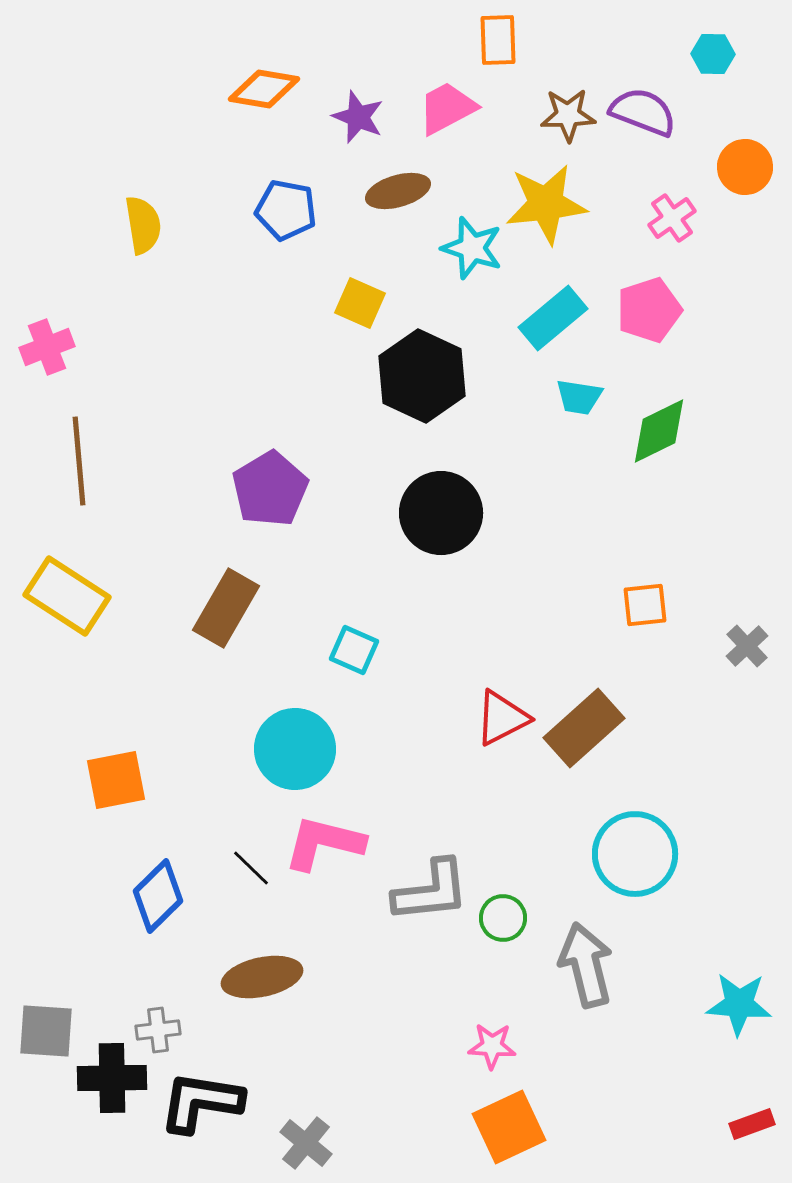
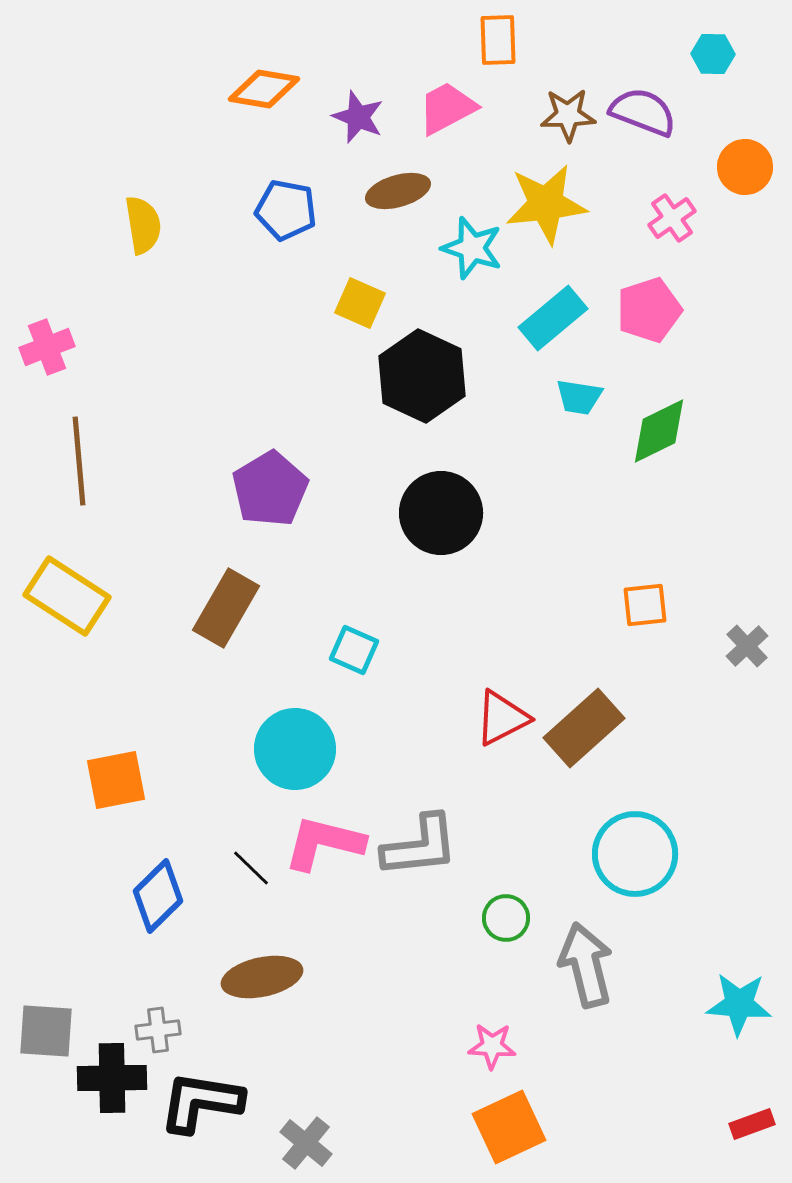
gray L-shape at (431, 891): moved 11 px left, 45 px up
green circle at (503, 918): moved 3 px right
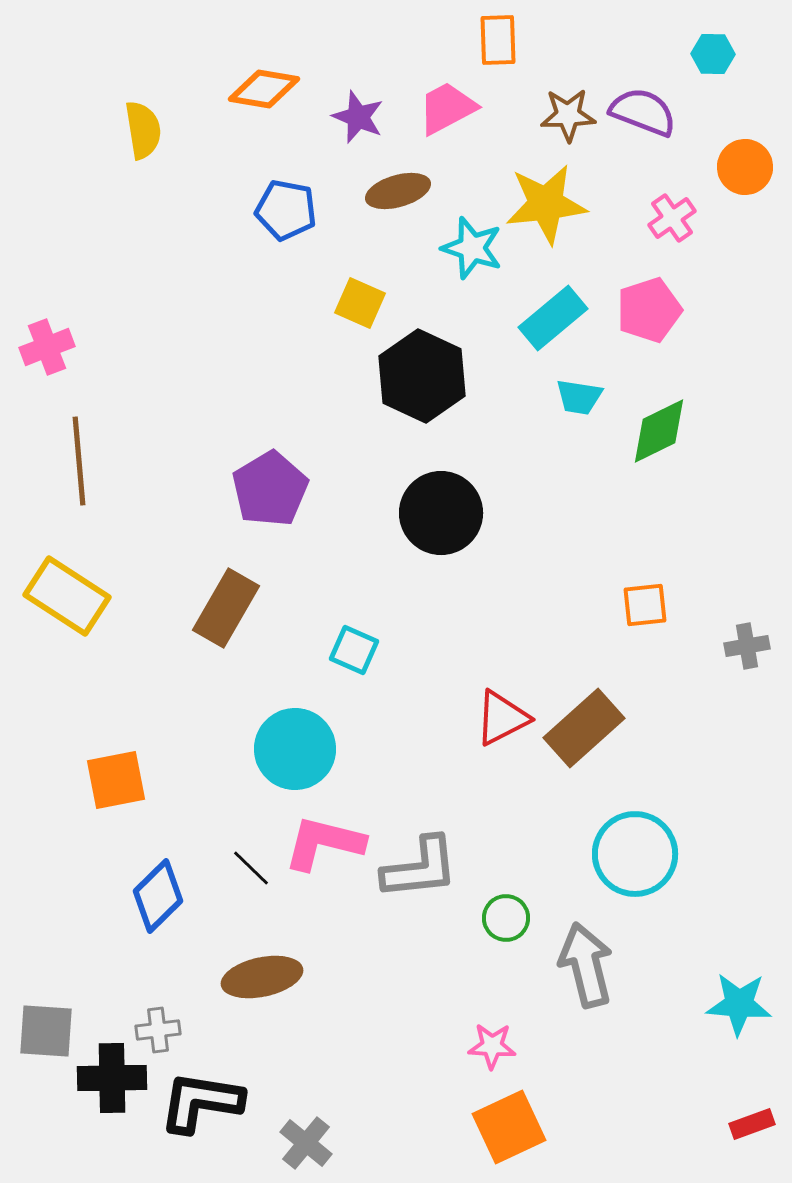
yellow semicircle at (143, 225): moved 95 px up
gray cross at (747, 646): rotated 33 degrees clockwise
gray L-shape at (420, 846): moved 22 px down
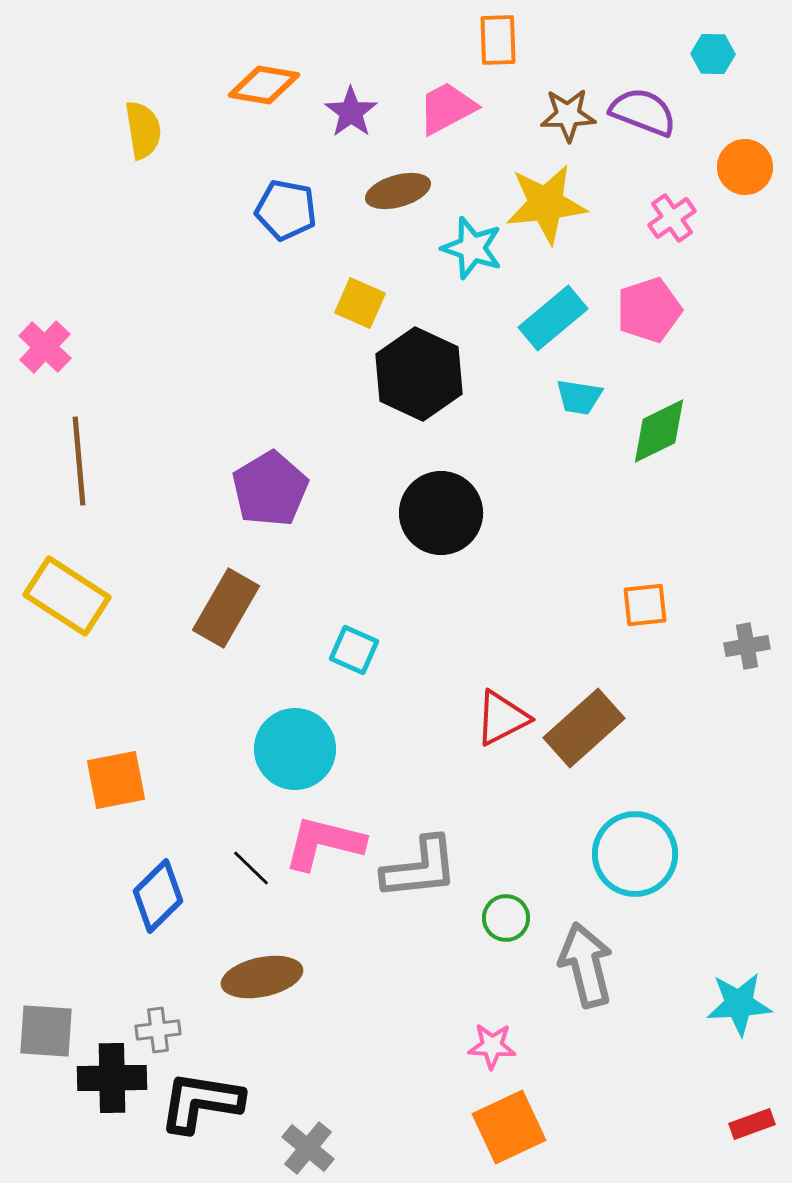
orange diamond at (264, 89): moved 4 px up
purple star at (358, 117): moved 7 px left, 5 px up; rotated 14 degrees clockwise
pink cross at (47, 347): moved 2 px left; rotated 26 degrees counterclockwise
black hexagon at (422, 376): moved 3 px left, 2 px up
cyan star at (739, 1004): rotated 8 degrees counterclockwise
gray cross at (306, 1143): moved 2 px right, 5 px down
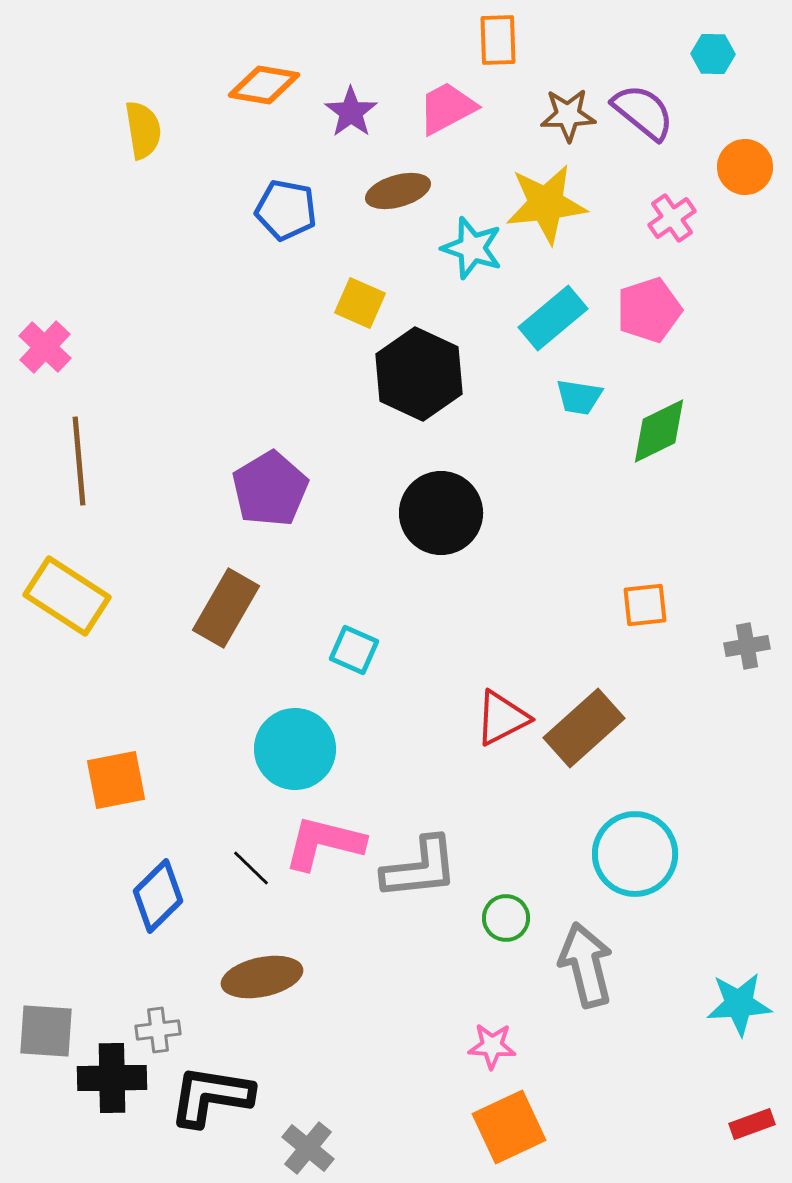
purple semicircle at (643, 112): rotated 18 degrees clockwise
black L-shape at (201, 1102): moved 10 px right, 6 px up
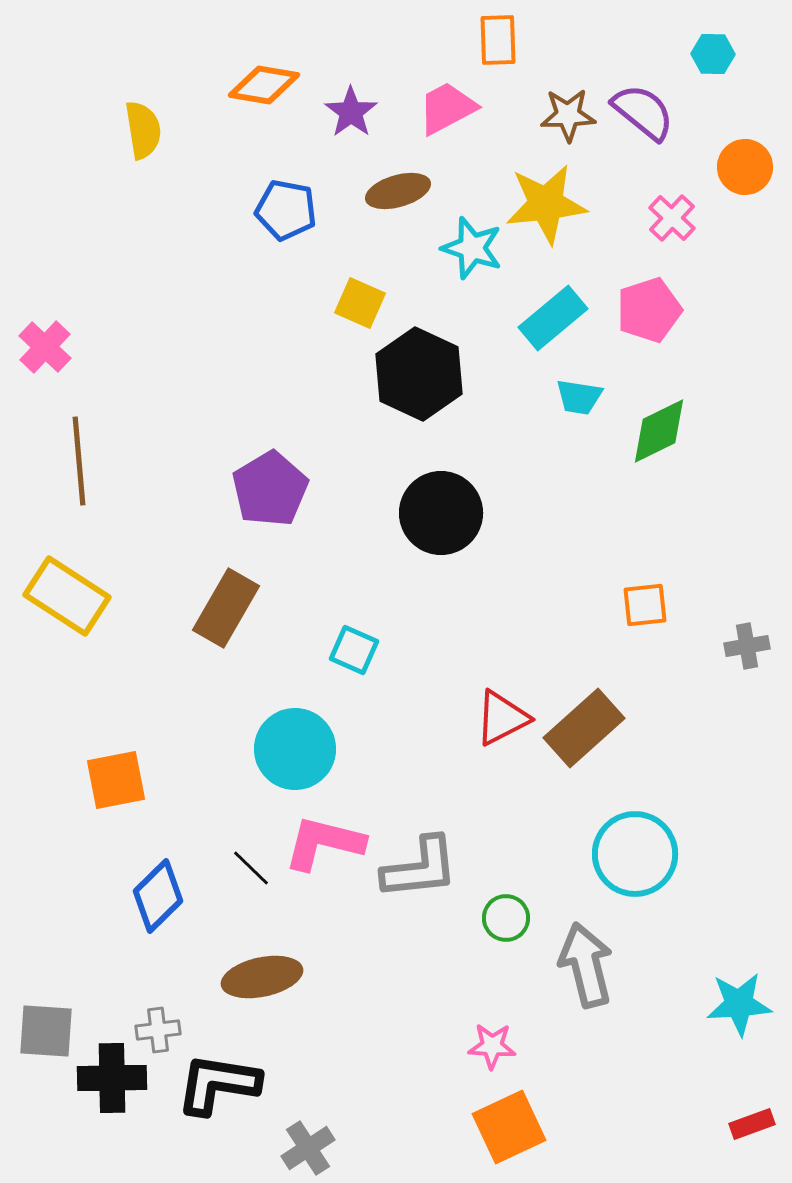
pink cross at (672, 218): rotated 12 degrees counterclockwise
black L-shape at (211, 1096): moved 7 px right, 12 px up
gray cross at (308, 1148): rotated 18 degrees clockwise
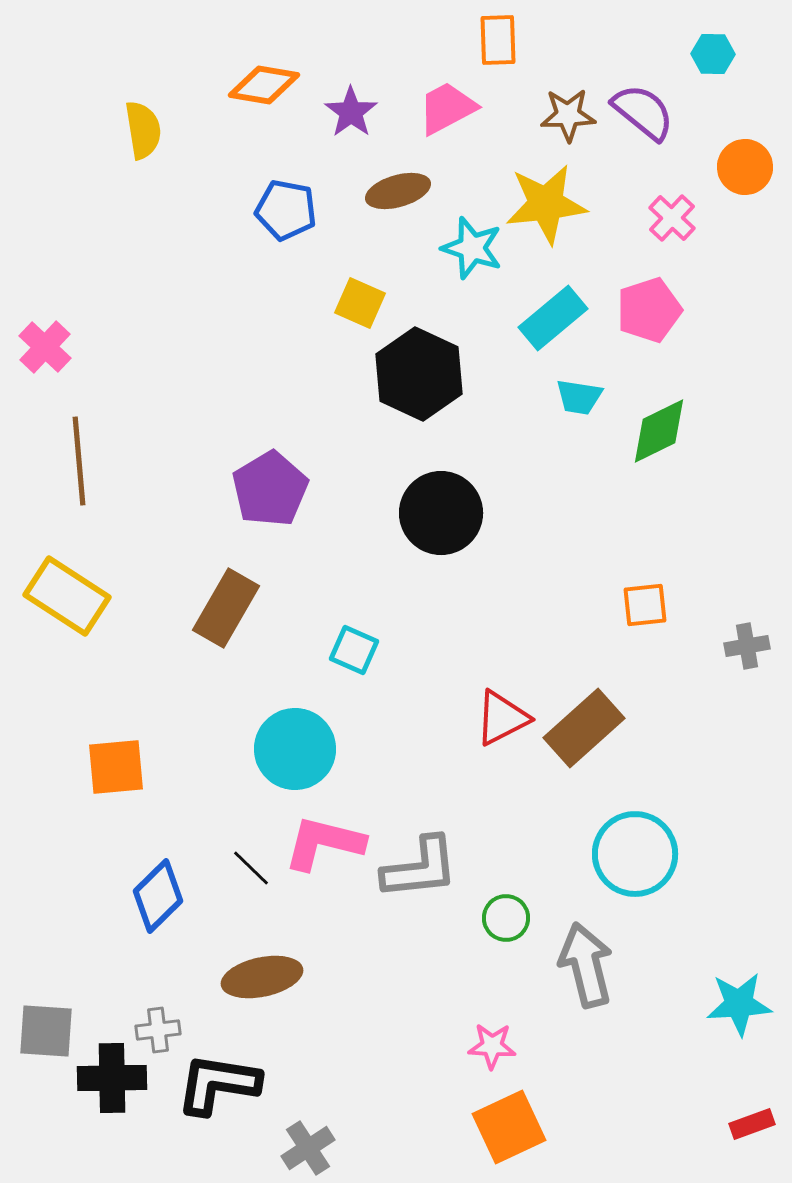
orange square at (116, 780): moved 13 px up; rotated 6 degrees clockwise
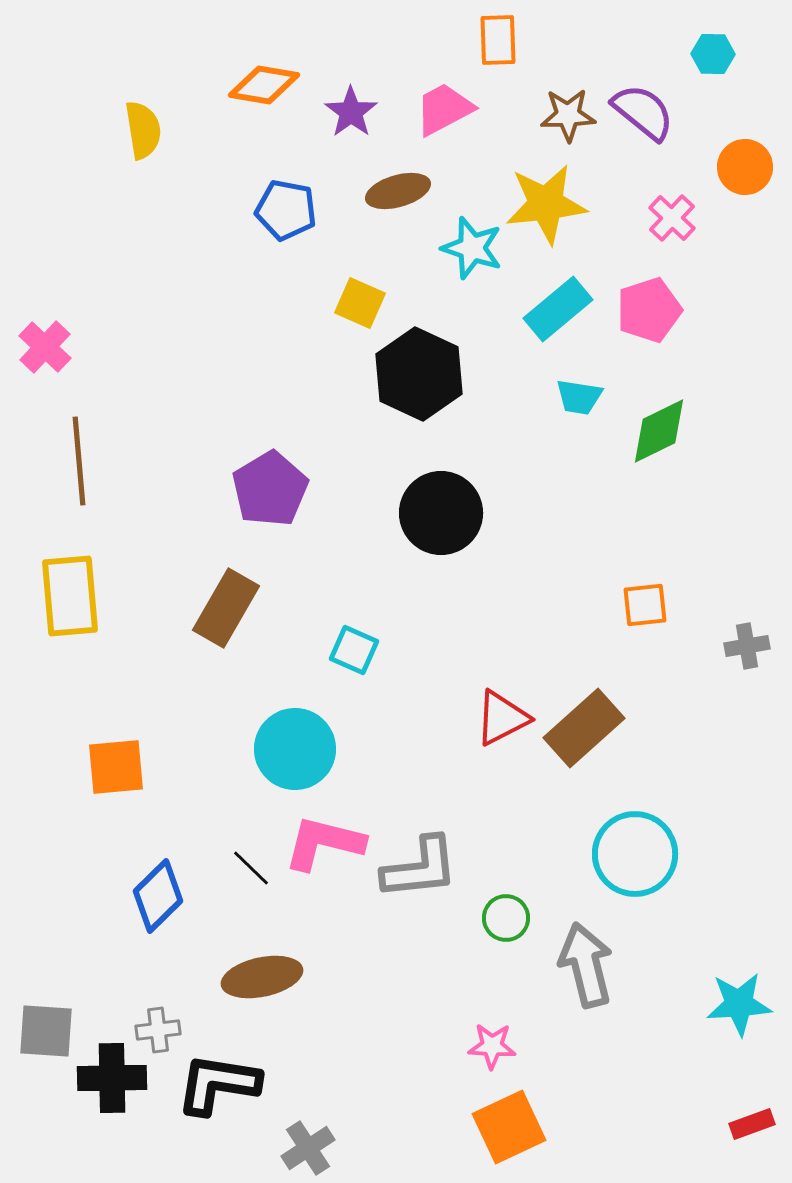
pink trapezoid at (447, 108): moved 3 px left, 1 px down
cyan rectangle at (553, 318): moved 5 px right, 9 px up
yellow rectangle at (67, 596): moved 3 px right; rotated 52 degrees clockwise
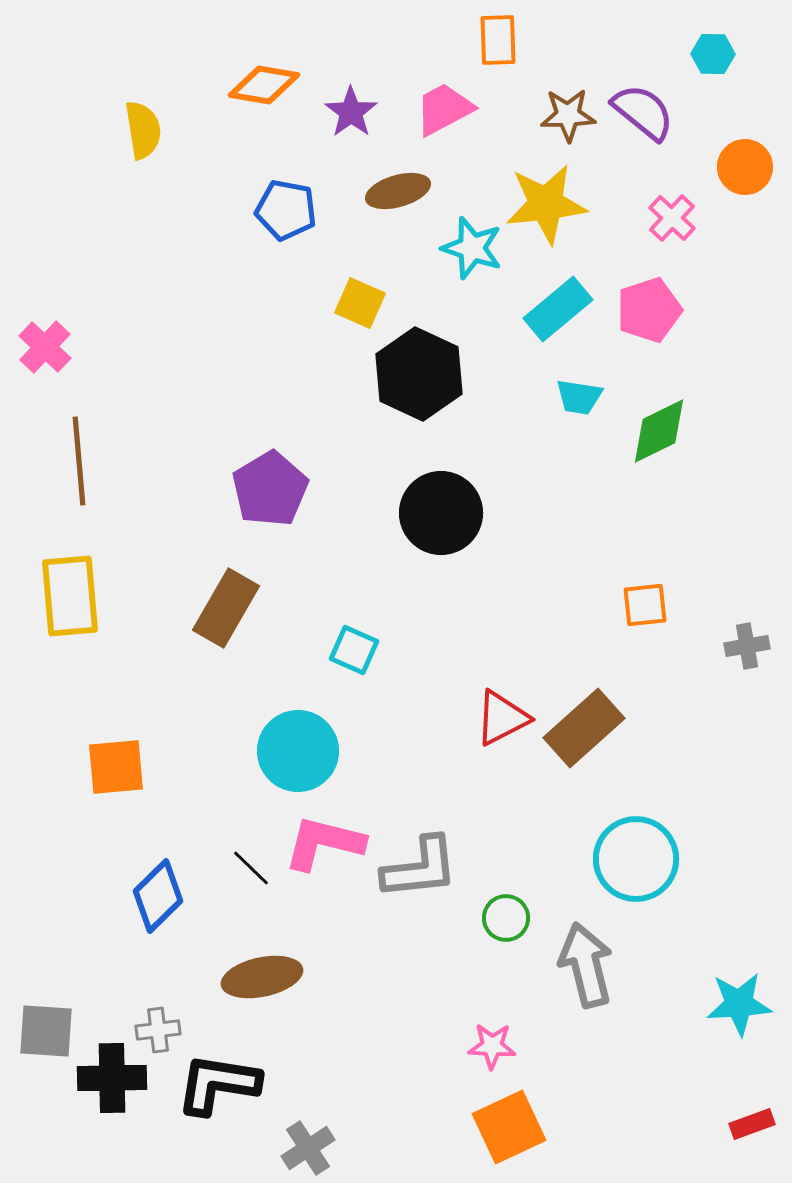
cyan circle at (295, 749): moved 3 px right, 2 px down
cyan circle at (635, 854): moved 1 px right, 5 px down
